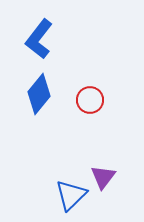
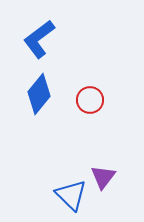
blue L-shape: rotated 15 degrees clockwise
blue triangle: rotated 32 degrees counterclockwise
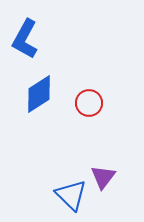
blue L-shape: moved 14 px left; rotated 24 degrees counterclockwise
blue diamond: rotated 18 degrees clockwise
red circle: moved 1 px left, 3 px down
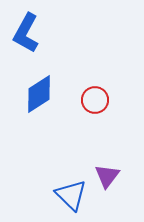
blue L-shape: moved 1 px right, 6 px up
red circle: moved 6 px right, 3 px up
purple triangle: moved 4 px right, 1 px up
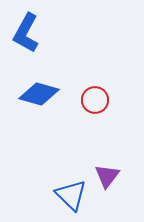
blue diamond: rotated 48 degrees clockwise
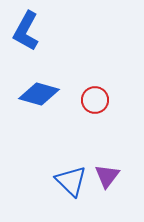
blue L-shape: moved 2 px up
blue triangle: moved 14 px up
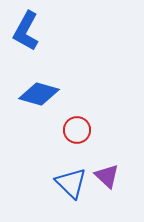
red circle: moved 18 px left, 30 px down
purple triangle: rotated 24 degrees counterclockwise
blue triangle: moved 2 px down
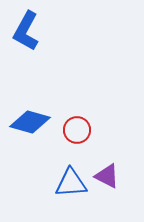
blue diamond: moved 9 px left, 28 px down
purple triangle: rotated 16 degrees counterclockwise
blue triangle: rotated 48 degrees counterclockwise
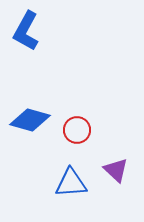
blue diamond: moved 2 px up
purple triangle: moved 9 px right, 6 px up; rotated 16 degrees clockwise
